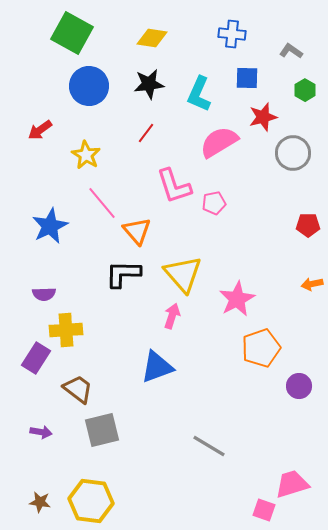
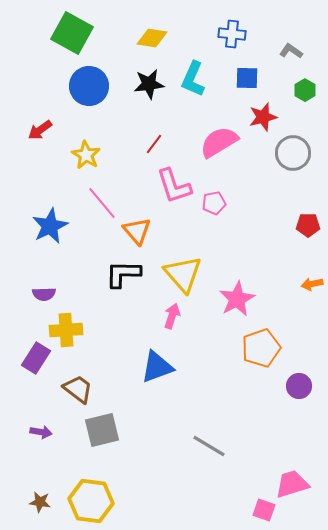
cyan L-shape: moved 6 px left, 15 px up
red line: moved 8 px right, 11 px down
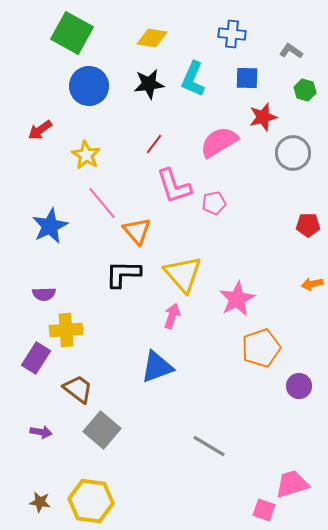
green hexagon: rotated 15 degrees counterclockwise
gray square: rotated 36 degrees counterclockwise
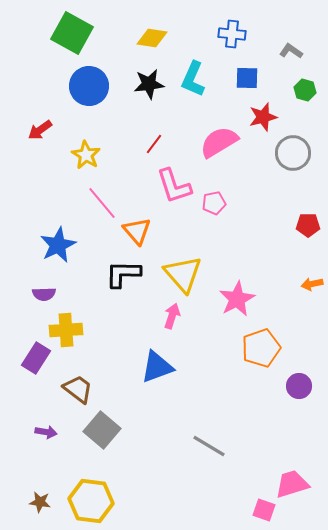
blue star: moved 8 px right, 19 px down
purple arrow: moved 5 px right
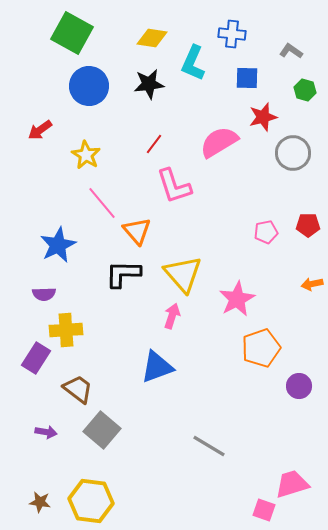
cyan L-shape: moved 16 px up
pink pentagon: moved 52 px right, 29 px down
